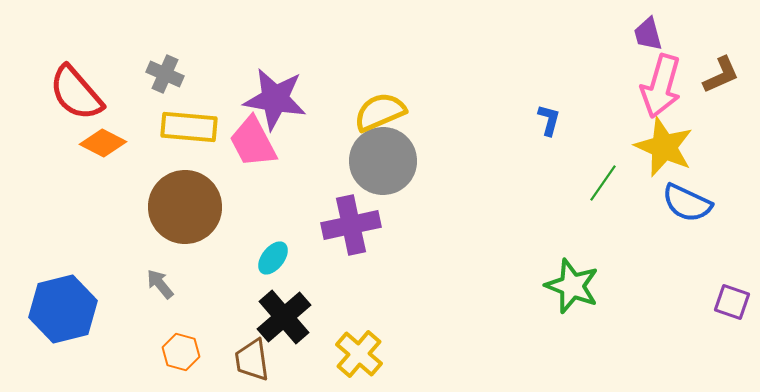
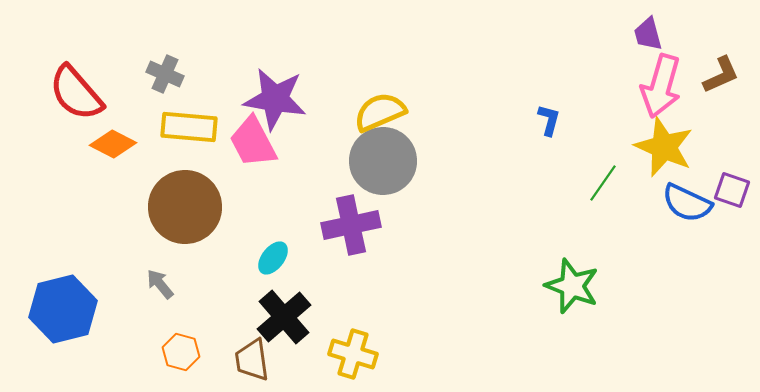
orange diamond: moved 10 px right, 1 px down
purple square: moved 112 px up
yellow cross: moved 6 px left; rotated 24 degrees counterclockwise
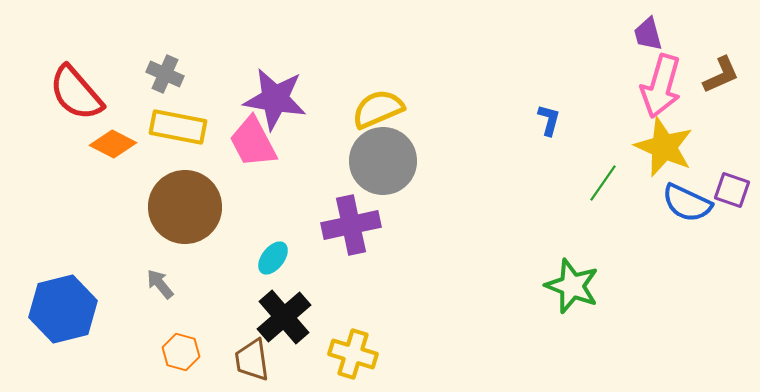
yellow semicircle: moved 2 px left, 3 px up
yellow rectangle: moved 11 px left; rotated 6 degrees clockwise
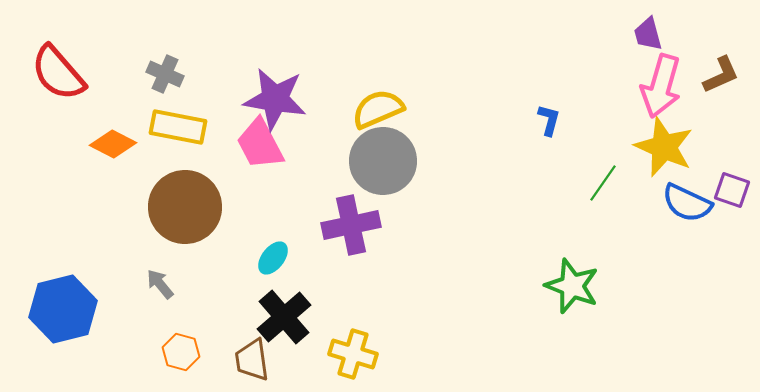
red semicircle: moved 18 px left, 20 px up
pink trapezoid: moved 7 px right, 2 px down
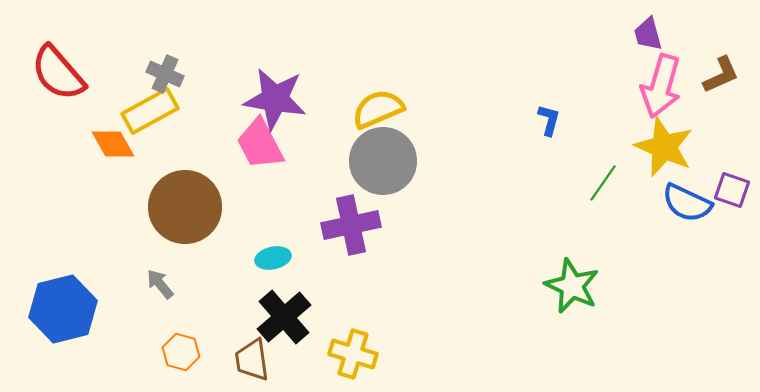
yellow rectangle: moved 28 px left, 16 px up; rotated 40 degrees counterclockwise
orange diamond: rotated 33 degrees clockwise
cyan ellipse: rotated 40 degrees clockwise
green star: rotated 4 degrees clockwise
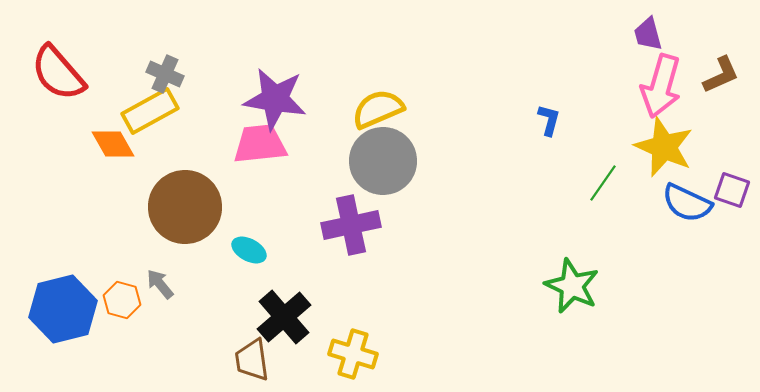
pink trapezoid: rotated 112 degrees clockwise
cyan ellipse: moved 24 px left, 8 px up; rotated 40 degrees clockwise
orange hexagon: moved 59 px left, 52 px up
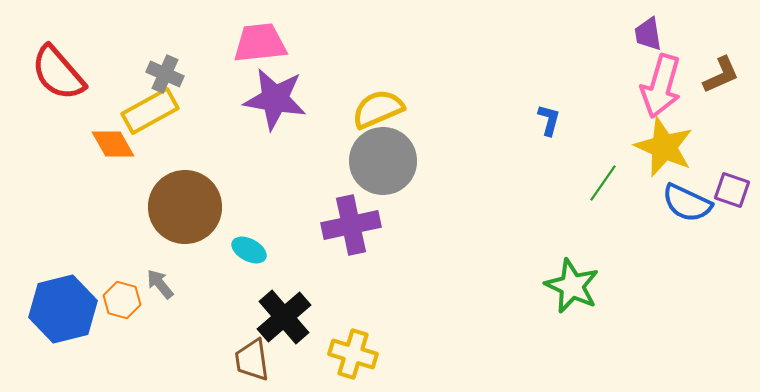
purple trapezoid: rotated 6 degrees clockwise
pink trapezoid: moved 101 px up
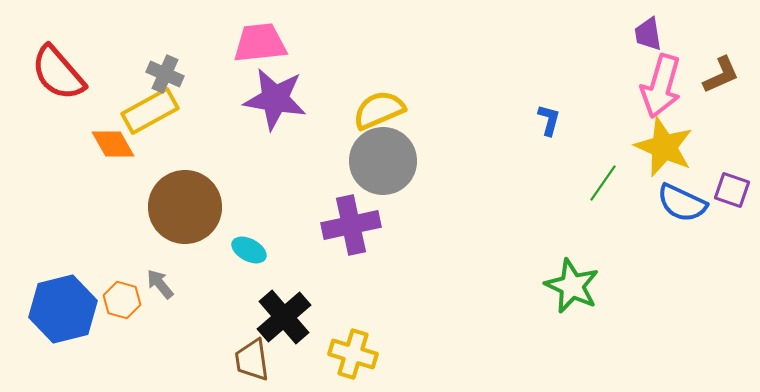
yellow semicircle: moved 1 px right, 1 px down
blue semicircle: moved 5 px left
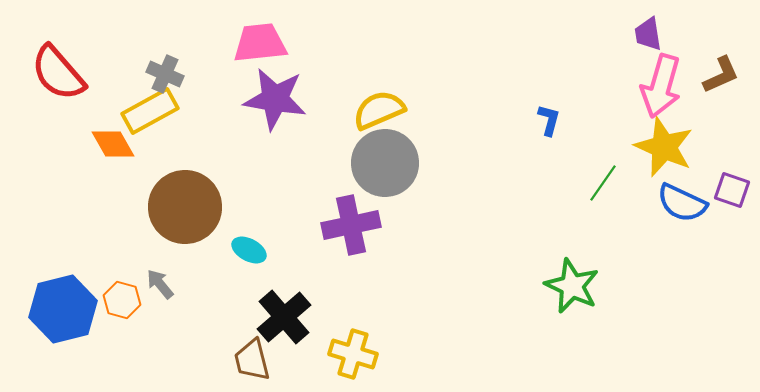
gray circle: moved 2 px right, 2 px down
brown trapezoid: rotated 6 degrees counterclockwise
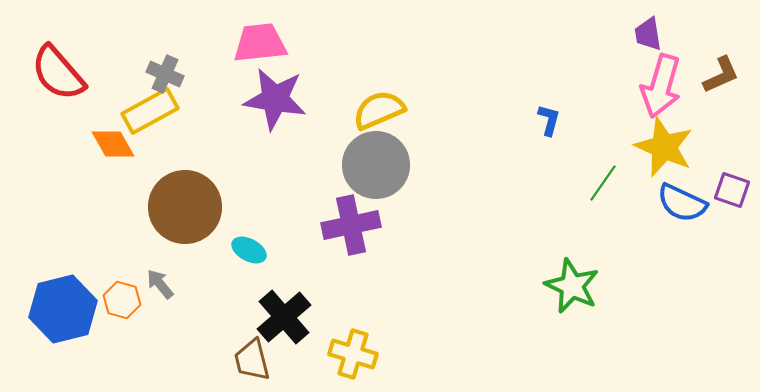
gray circle: moved 9 px left, 2 px down
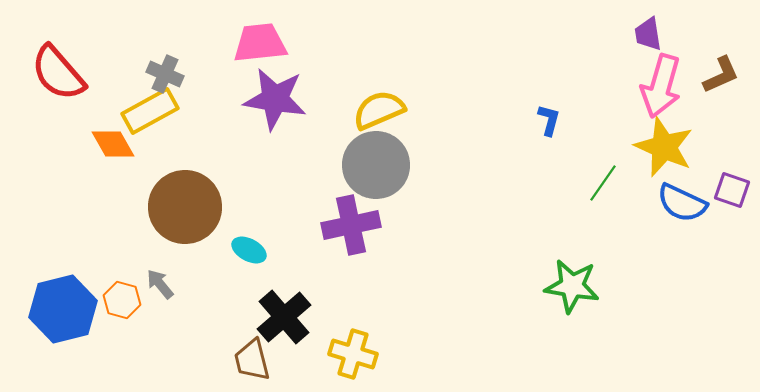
green star: rotated 16 degrees counterclockwise
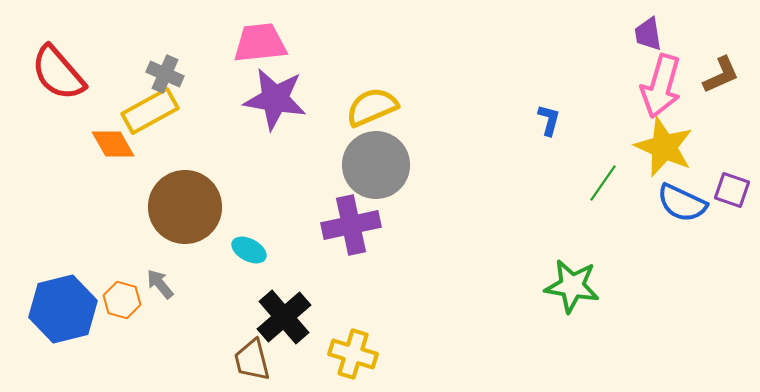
yellow semicircle: moved 7 px left, 3 px up
